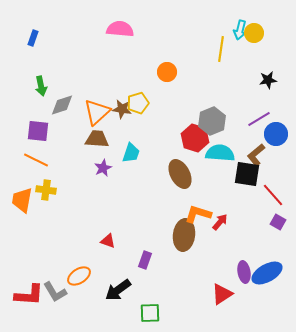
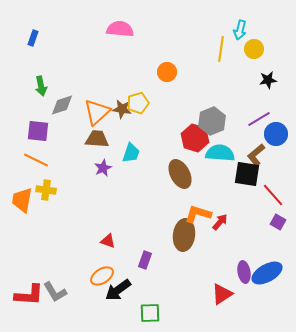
yellow circle at (254, 33): moved 16 px down
orange ellipse at (79, 276): moved 23 px right
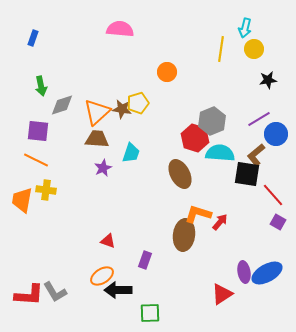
cyan arrow at (240, 30): moved 5 px right, 2 px up
black arrow at (118, 290): rotated 36 degrees clockwise
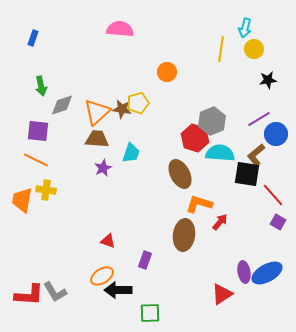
orange L-shape at (198, 214): moved 1 px right, 10 px up
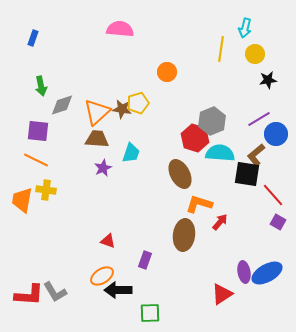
yellow circle at (254, 49): moved 1 px right, 5 px down
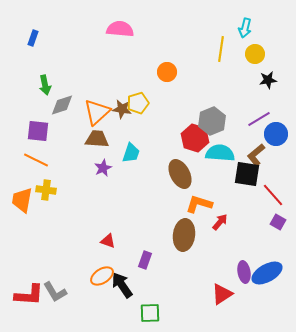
green arrow at (41, 86): moved 4 px right, 1 px up
black arrow at (118, 290): moved 4 px right, 5 px up; rotated 56 degrees clockwise
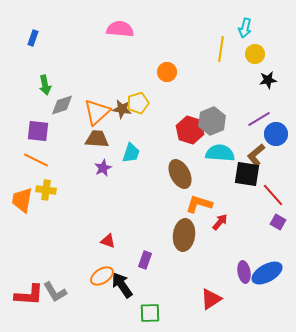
red hexagon at (195, 138): moved 5 px left, 8 px up
red triangle at (222, 294): moved 11 px left, 5 px down
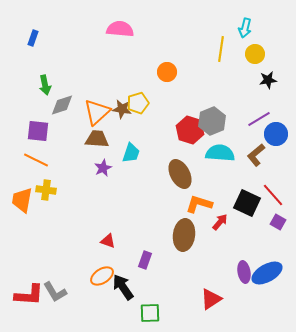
black square at (247, 174): moved 29 px down; rotated 16 degrees clockwise
black arrow at (122, 285): moved 1 px right, 2 px down
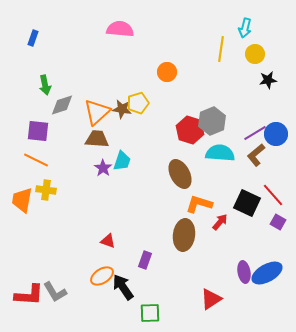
purple line at (259, 119): moved 4 px left, 14 px down
cyan trapezoid at (131, 153): moved 9 px left, 8 px down
purple star at (103, 168): rotated 12 degrees counterclockwise
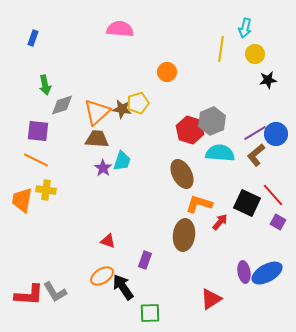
brown ellipse at (180, 174): moved 2 px right
